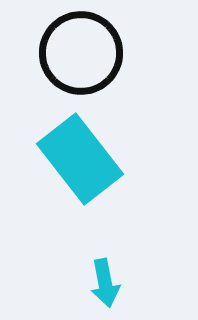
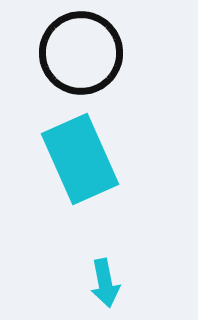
cyan rectangle: rotated 14 degrees clockwise
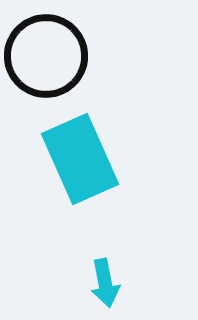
black circle: moved 35 px left, 3 px down
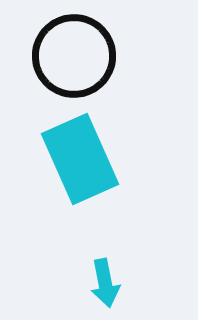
black circle: moved 28 px right
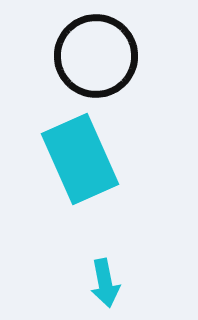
black circle: moved 22 px right
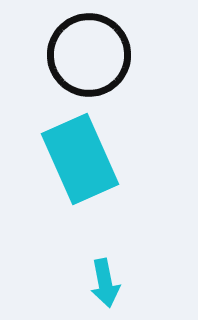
black circle: moved 7 px left, 1 px up
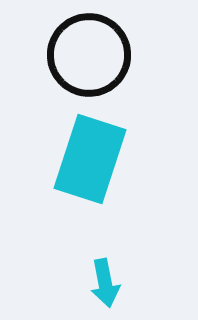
cyan rectangle: moved 10 px right; rotated 42 degrees clockwise
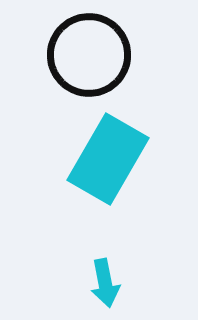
cyan rectangle: moved 18 px right; rotated 12 degrees clockwise
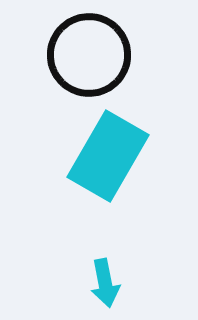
cyan rectangle: moved 3 px up
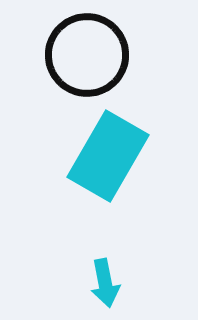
black circle: moved 2 px left
